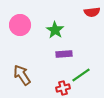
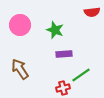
green star: rotated 12 degrees counterclockwise
brown arrow: moved 2 px left, 6 px up
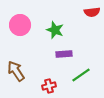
brown arrow: moved 4 px left, 2 px down
red cross: moved 14 px left, 2 px up
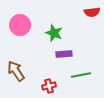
green star: moved 1 px left, 3 px down
green line: rotated 24 degrees clockwise
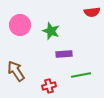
green star: moved 3 px left, 2 px up
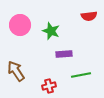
red semicircle: moved 3 px left, 4 px down
